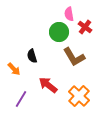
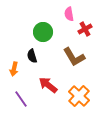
red cross: moved 2 px down; rotated 24 degrees clockwise
green circle: moved 16 px left
orange arrow: rotated 56 degrees clockwise
purple line: rotated 66 degrees counterclockwise
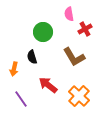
black semicircle: moved 1 px down
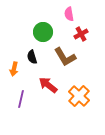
red cross: moved 4 px left, 5 px down
brown L-shape: moved 9 px left
purple line: rotated 48 degrees clockwise
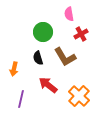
black semicircle: moved 6 px right, 1 px down
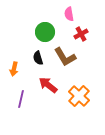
green circle: moved 2 px right
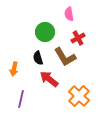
red cross: moved 3 px left, 4 px down
red arrow: moved 1 px right, 6 px up
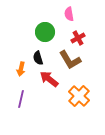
brown L-shape: moved 5 px right, 3 px down
orange arrow: moved 7 px right
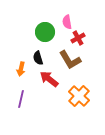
pink semicircle: moved 2 px left, 8 px down
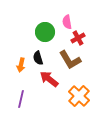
orange arrow: moved 4 px up
